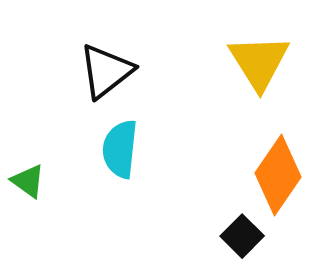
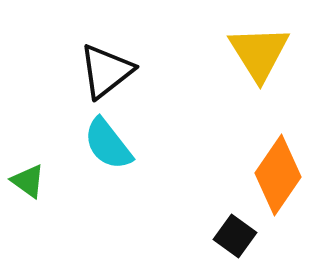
yellow triangle: moved 9 px up
cyan semicircle: moved 12 px left, 5 px up; rotated 44 degrees counterclockwise
black square: moved 7 px left; rotated 9 degrees counterclockwise
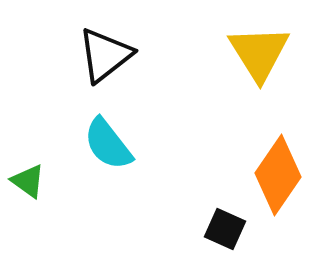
black triangle: moved 1 px left, 16 px up
black square: moved 10 px left, 7 px up; rotated 12 degrees counterclockwise
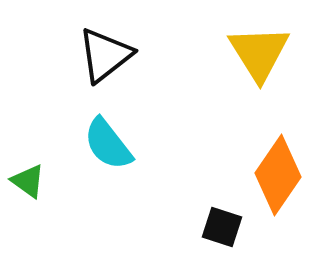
black square: moved 3 px left, 2 px up; rotated 6 degrees counterclockwise
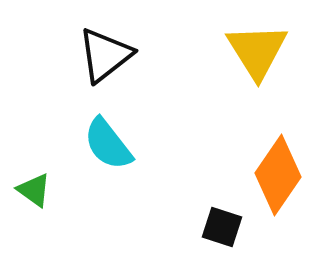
yellow triangle: moved 2 px left, 2 px up
green triangle: moved 6 px right, 9 px down
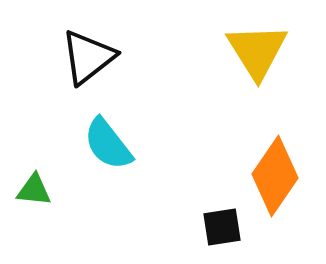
black triangle: moved 17 px left, 2 px down
orange diamond: moved 3 px left, 1 px down
green triangle: rotated 30 degrees counterclockwise
black square: rotated 27 degrees counterclockwise
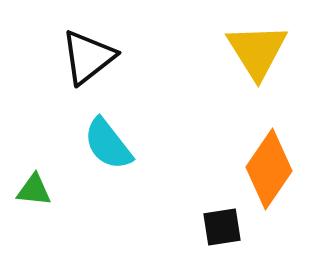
orange diamond: moved 6 px left, 7 px up
